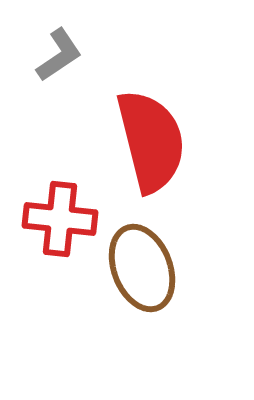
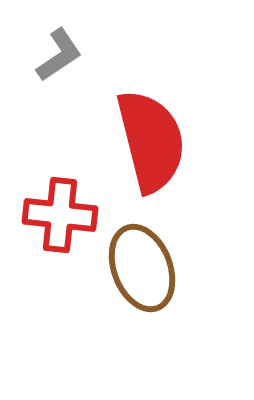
red cross: moved 4 px up
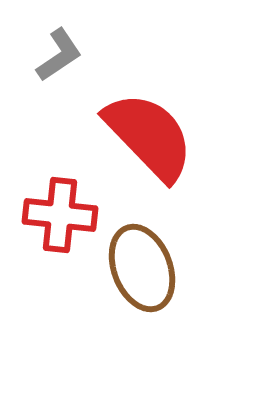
red semicircle: moved 2 px left, 5 px up; rotated 30 degrees counterclockwise
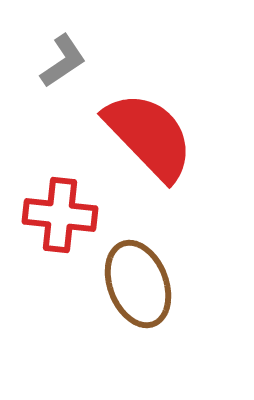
gray L-shape: moved 4 px right, 6 px down
brown ellipse: moved 4 px left, 16 px down
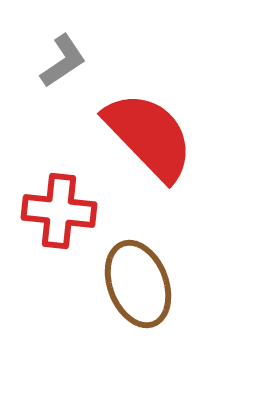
red cross: moved 1 px left, 4 px up
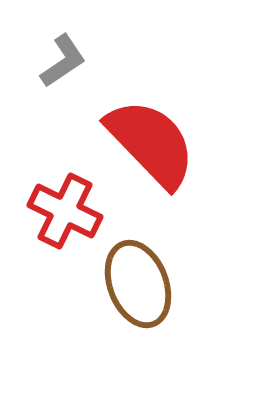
red semicircle: moved 2 px right, 7 px down
red cross: moved 6 px right; rotated 20 degrees clockwise
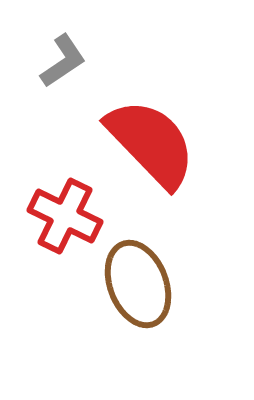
red cross: moved 5 px down
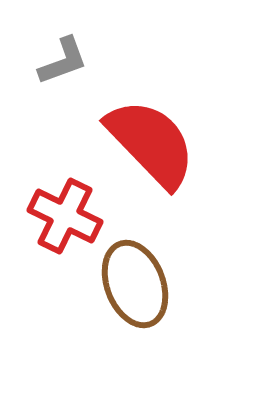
gray L-shape: rotated 14 degrees clockwise
brown ellipse: moved 3 px left
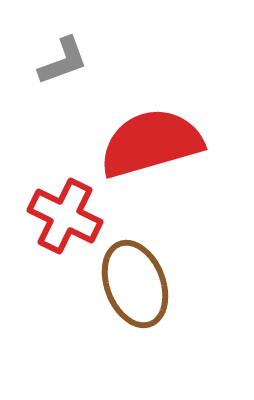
red semicircle: rotated 62 degrees counterclockwise
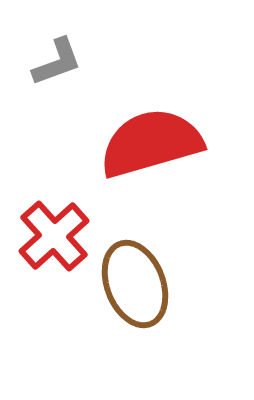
gray L-shape: moved 6 px left, 1 px down
red cross: moved 11 px left, 20 px down; rotated 22 degrees clockwise
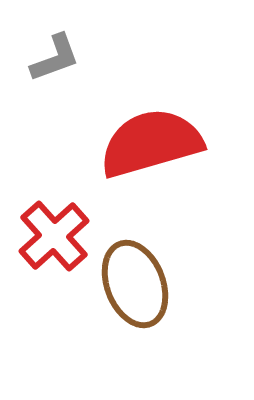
gray L-shape: moved 2 px left, 4 px up
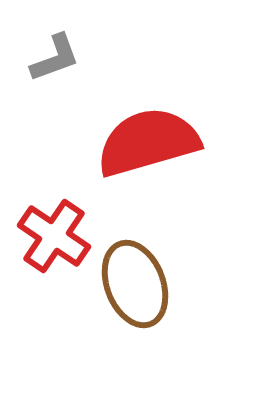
red semicircle: moved 3 px left, 1 px up
red cross: rotated 14 degrees counterclockwise
